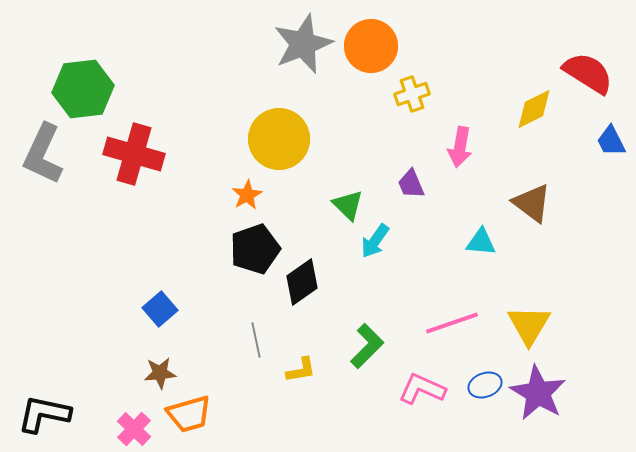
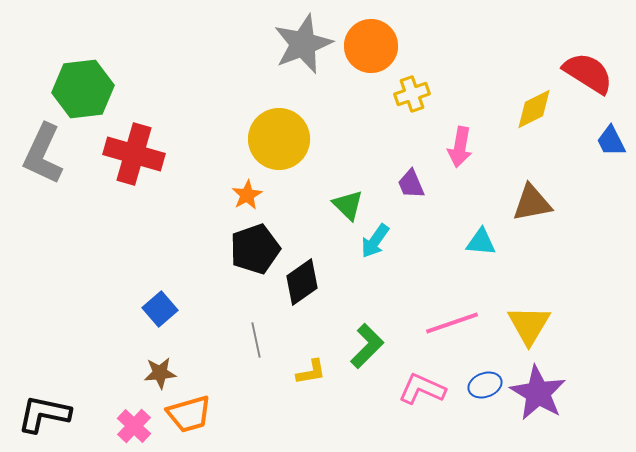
brown triangle: rotated 48 degrees counterclockwise
yellow L-shape: moved 10 px right, 2 px down
pink cross: moved 3 px up
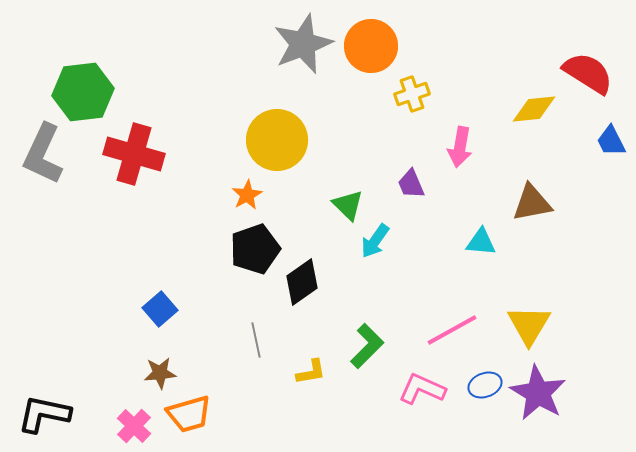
green hexagon: moved 3 px down
yellow diamond: rotated 21 degrees clockwise
yellow circle: moved 2 px left, 1 px down
pink line: moved 7 px down; rotated 10 degrees counterclockwise
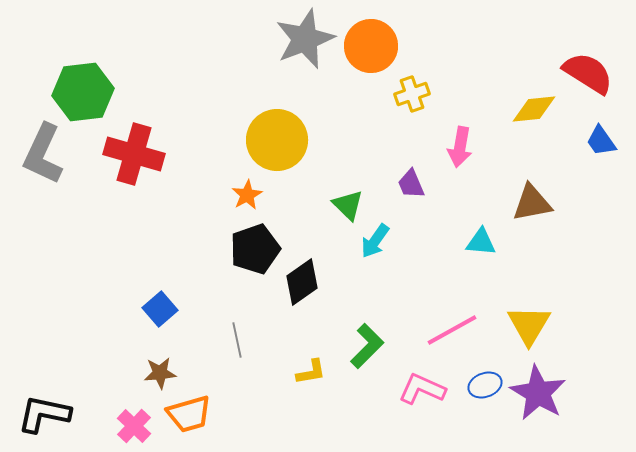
gray star: moved 2 px right, 5 px up
blue trapezoid: moved 10 px left; rotated 8 degrees counterclockwise
gray line: moved 19 px left
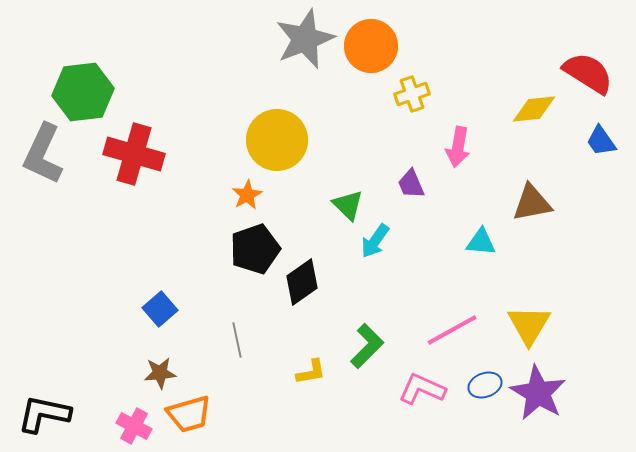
pink arrow: moved 2 px left
pink cross: rotated 16 degrees counterclockwise
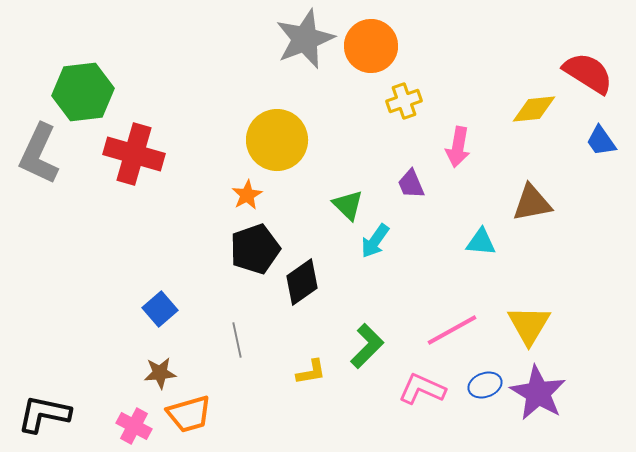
yellow cross: moved 8 px left, 7 px down
gray L-shape: moved 4 px left
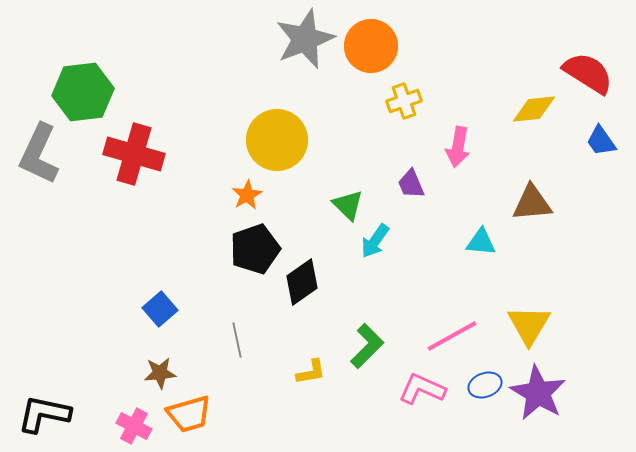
brown triangle: rotated 6 degrees clockwise
pink line: moved 6 px down
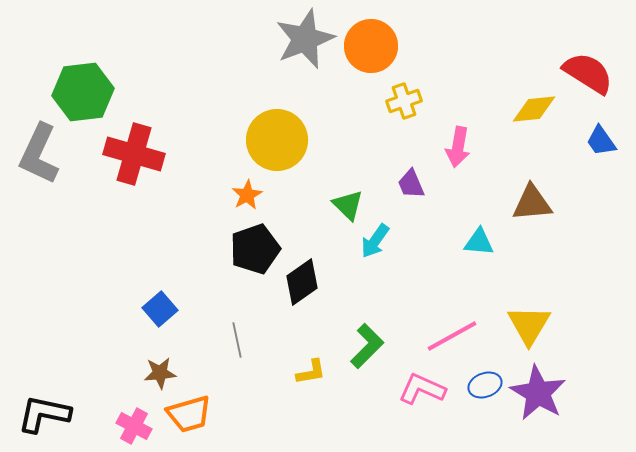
cyan triangle: moved 2 px left
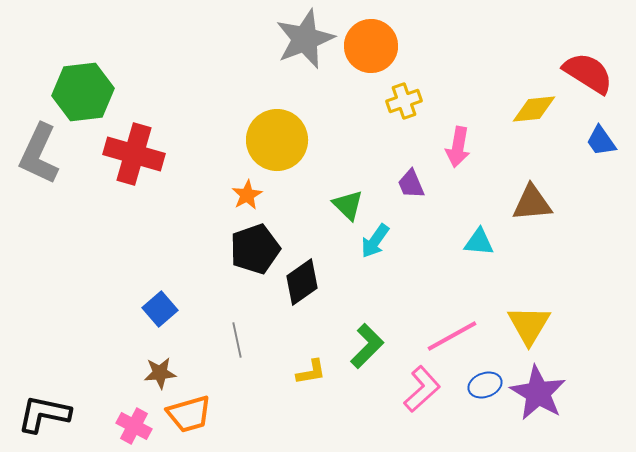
pink L-shape: rotated 114 degrees clockwise
